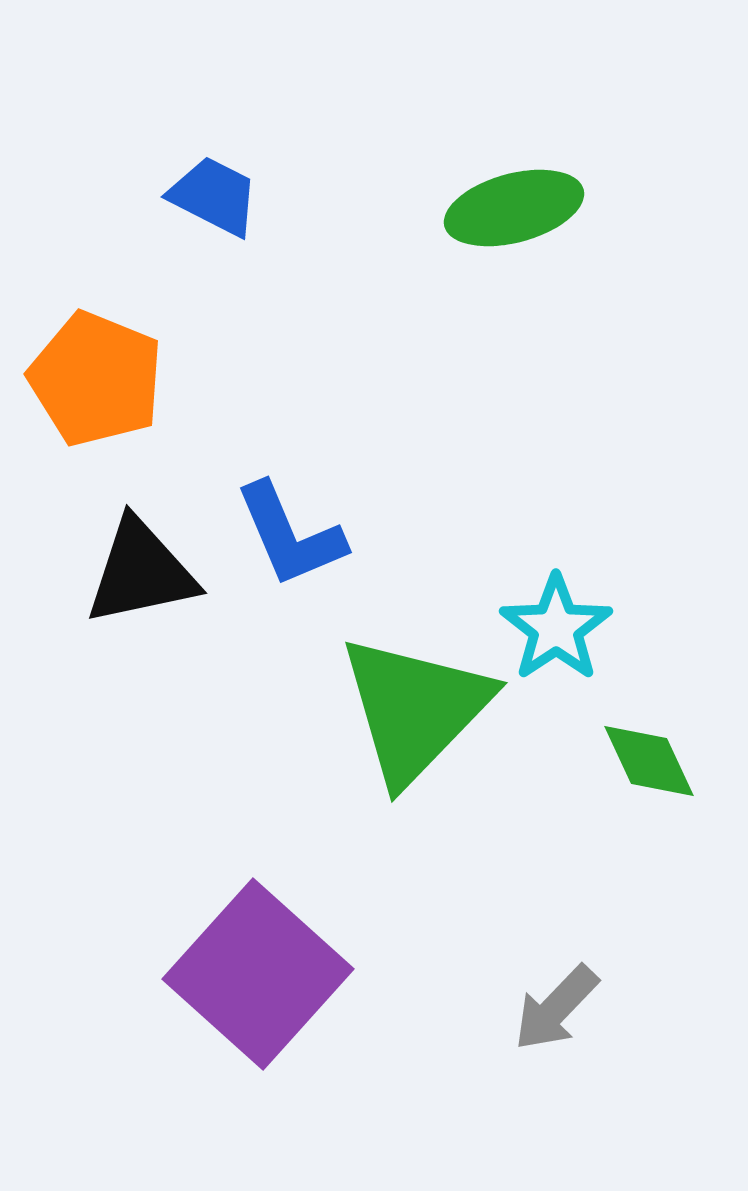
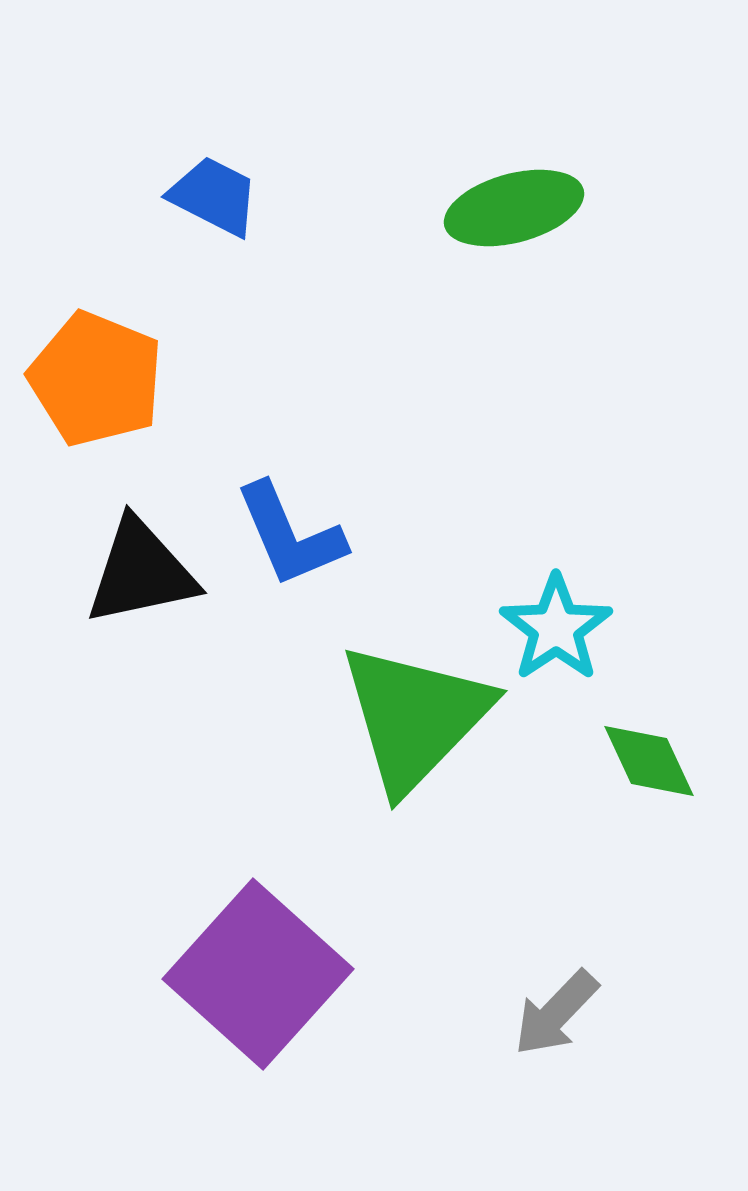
green triangle: moved 8 px down
gray arrow: moved 5 px down
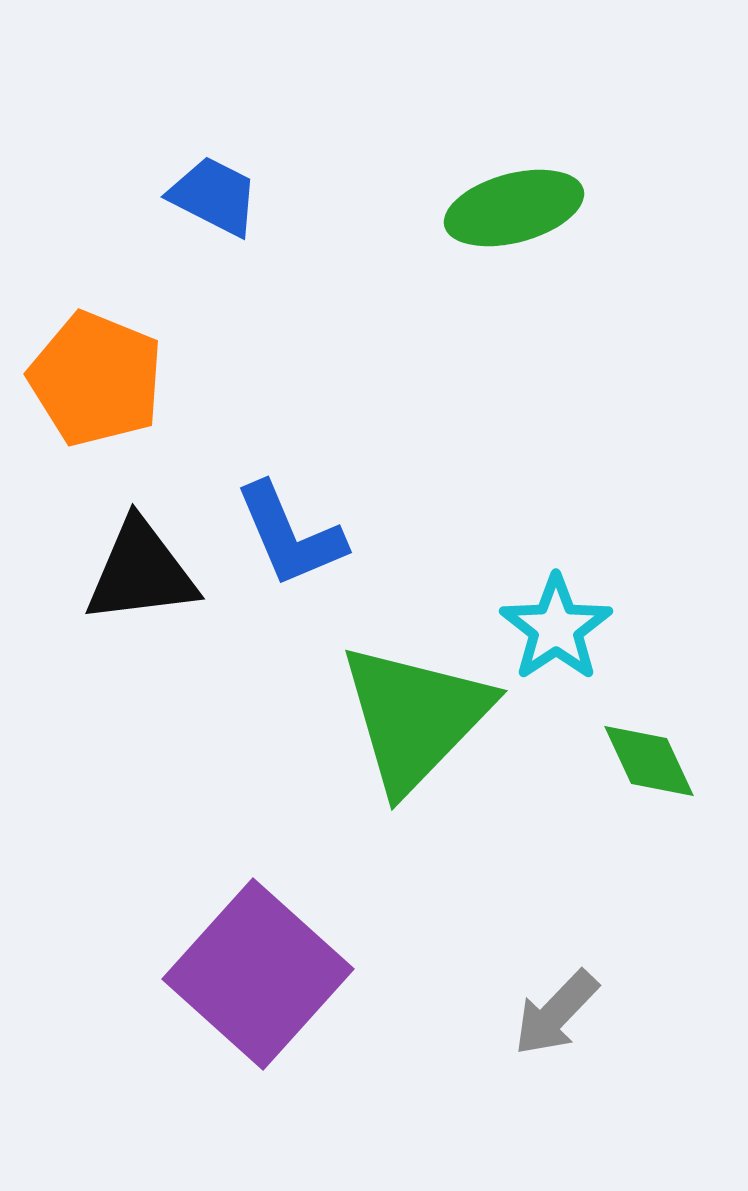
black triangle: rotated 5 degrees clockwise
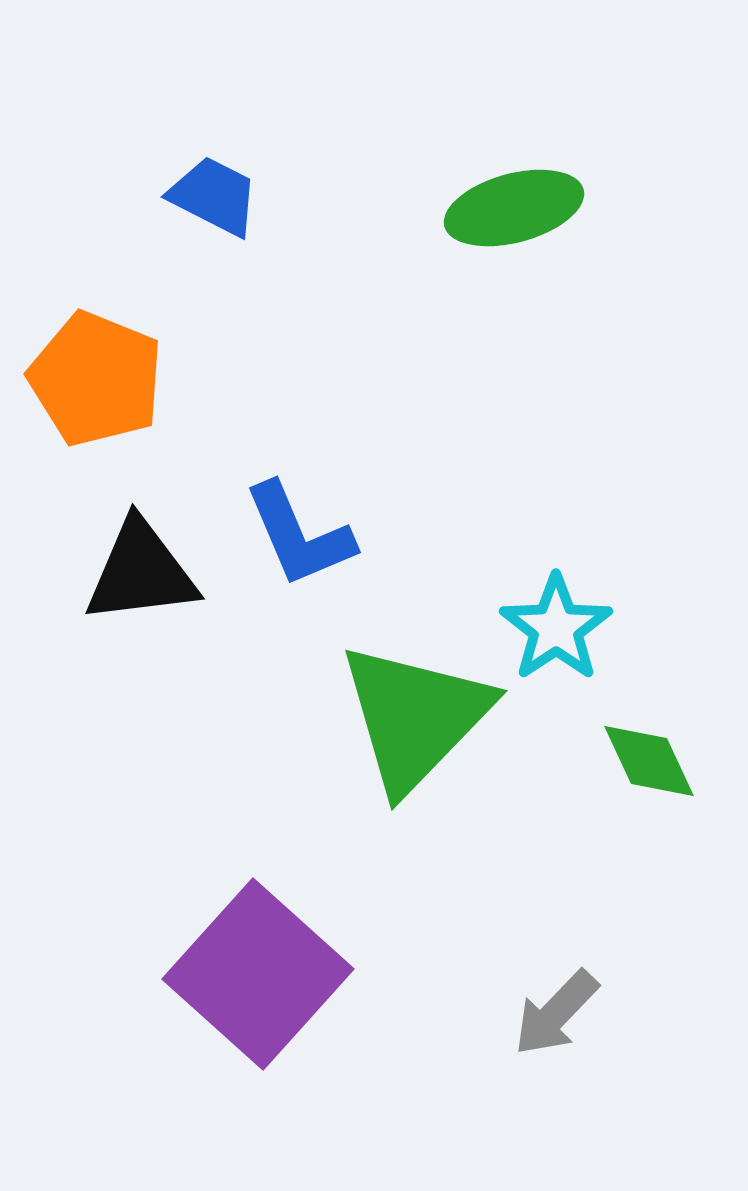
blue L-shape: moved 9 px right
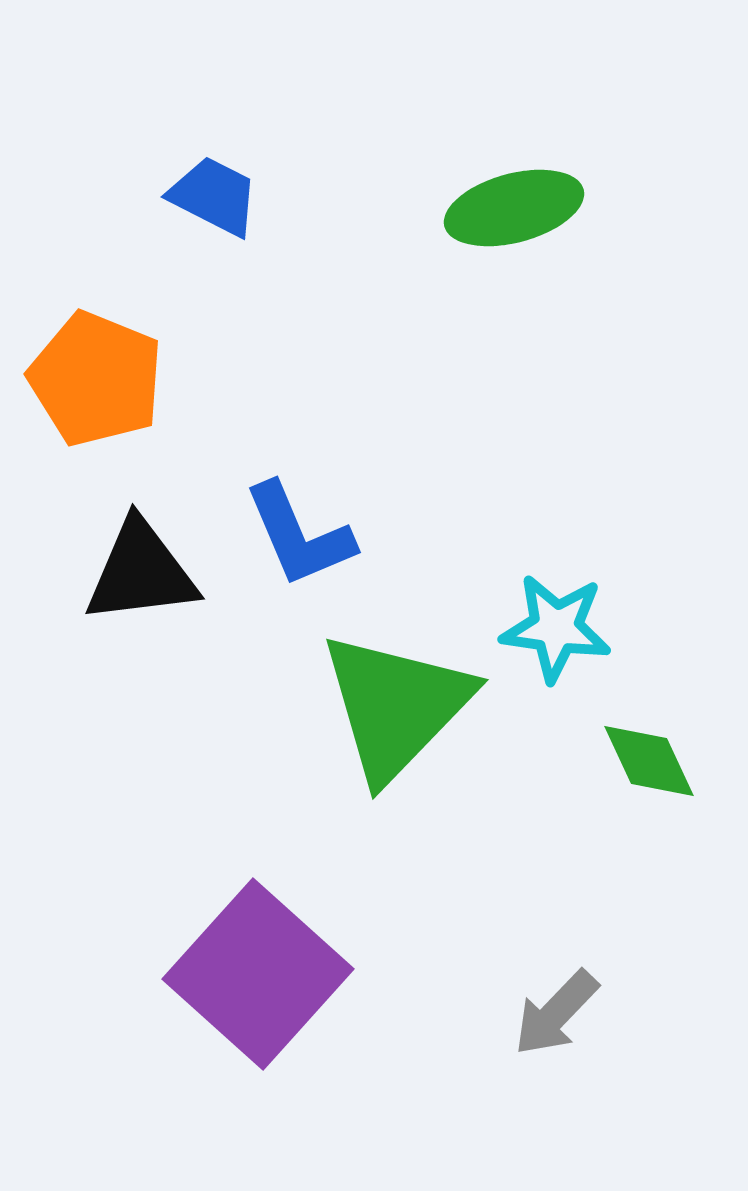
cyan star: rotated 30 degrees counterclockwise
green triangle: moved 19 px left, 11 px up
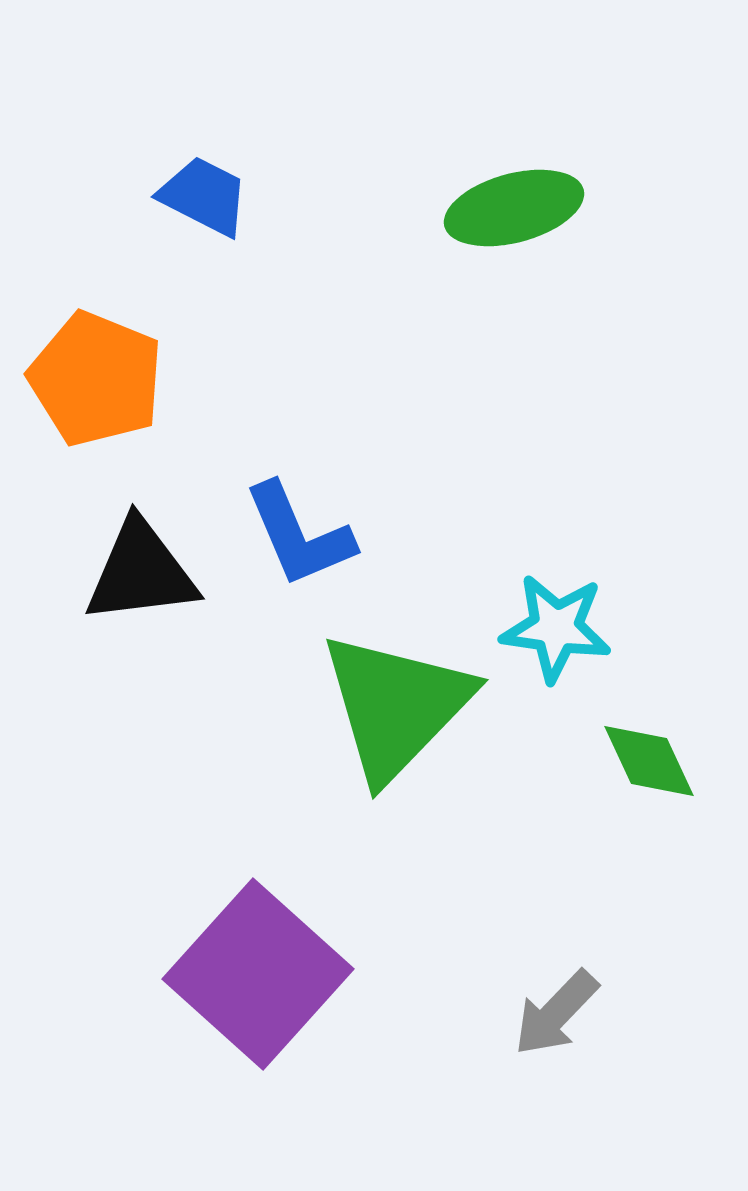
blue trapezoid: moved 10 px left
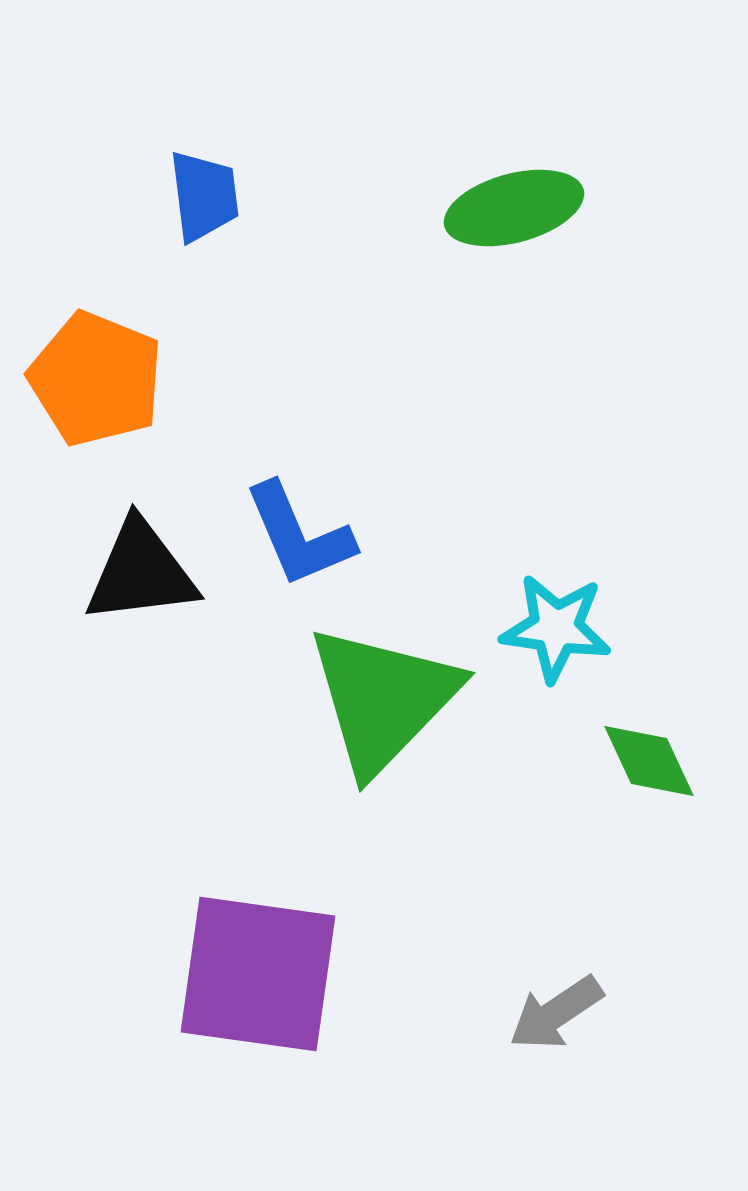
blue trapezoid: rotated 56 degrees clockwise
green triangle: moved 13 px left, 7 px up
purple square: rotated 34 degrees counterclockwise
gray arrow: rotated 12 degrees clockwise
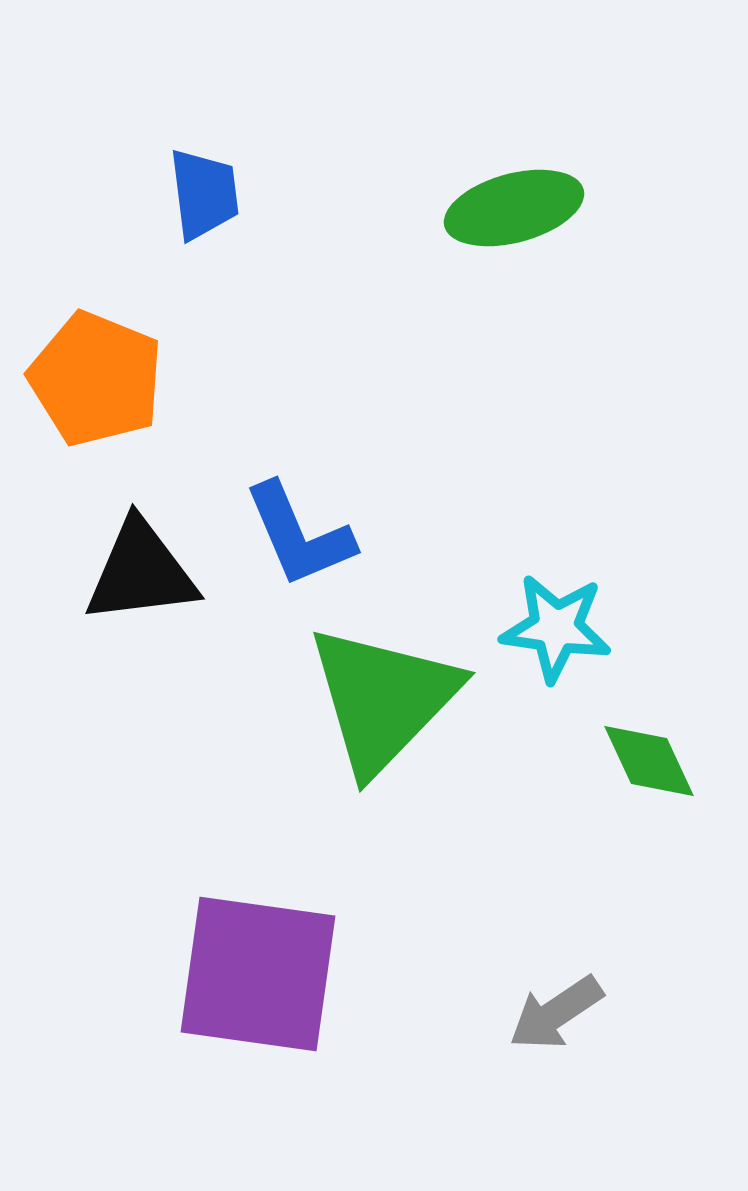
blue trapezoid: moved 2 px up
